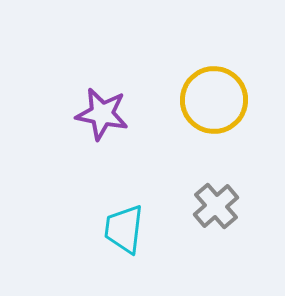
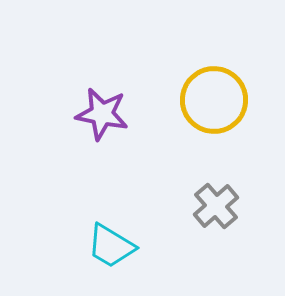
cyan trapezoid: moved 13 px left, 17 px down; rotated 66 degrees counterclockwise
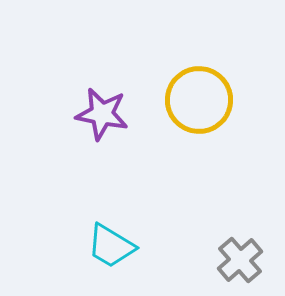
yellow circle: moved 15 px left
gray cross: moved 24 px right, 54 px down
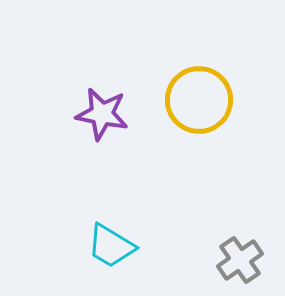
gray cross: rotated 6 degrees clockwise
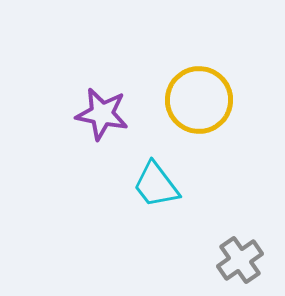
cyan trapezoid: moved 45 px right, 61 px up; rotated 22 degrees clockwise
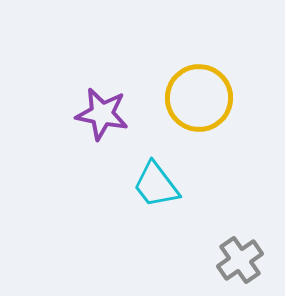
yellow circle: moved 2 px up
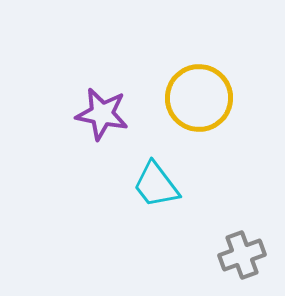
gray cross: moved 2 px right, 5 px up; rotated 15 degrees clockwise
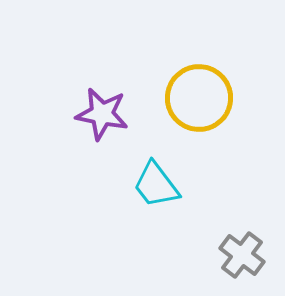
gray cross: rotated 33 degrees counterclockwise
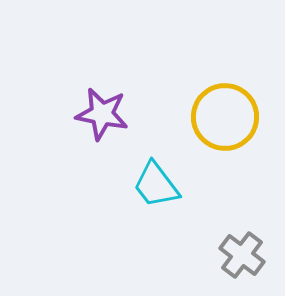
yellow circle: moved 26 px right, 19 px down
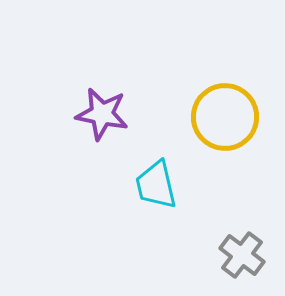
cyan trapezoid: rotated 24 degrees clockwise
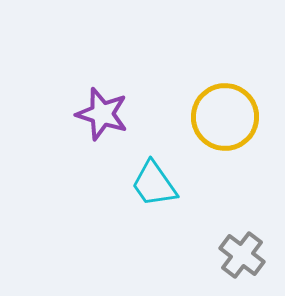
purple star: rotated 6 degrees clockwise
cyan trapezoid: moved 2 px left, 1 px up; rotated 22 degrees counterclockwise
